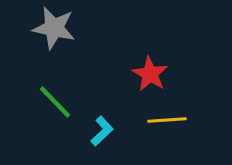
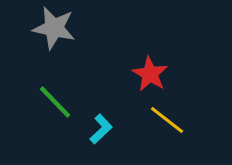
yellow line: rotated 42 degrees clockwise
cyan L-shape: moved 1 px left, 2 px up
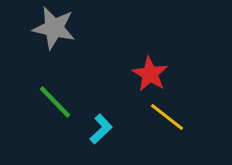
yellow line: moved 3 px up
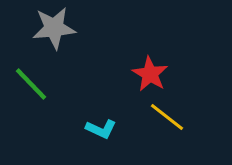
gray star: rotated 18 degrees counterclockwise
green line: moved 24 px left, 18 px up
cyan L-shape: rotated 68 degrees clockwise
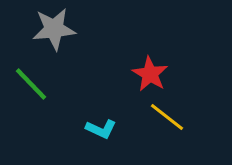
gray star: moved 1 px down
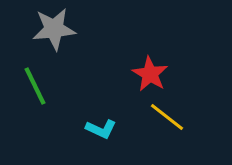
green line: moved 4 px right, 2 px down; rotated 18 degrees clockwise
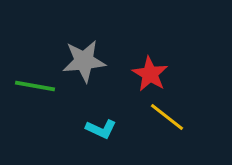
gray star: moved 30 px right, 32 px down
green line: rotated 54 degrees counterclockwise
